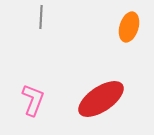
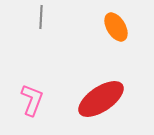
orange ellipse: moved 13 px left; rotated 48 degrees counterclockwise
pink L-shape: moved 1 px left
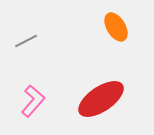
gray line: moved 15 px left, 24 px down; rotated 60 degrees clockwise
pink L-shape: moved 1 px right, 1 px down; rotated 20 degrees clockwise
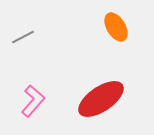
gray line: moved 3 px left, 4 px up
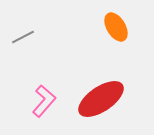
pink L-shape: moved 11 px right
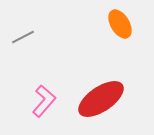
orange ellipse: moved 4 px right, 3 px up
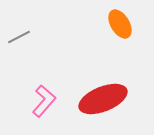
gray line: moved 4 px left
red ellipse: moved 2 px right; rotated 12 degrees clockwise
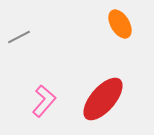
red ellipse: rotated 27 degrees counterclockwise
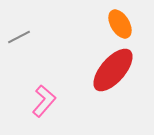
red ellipse: moved 10 px right, 29 px up
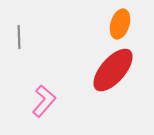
orange ellipse: rotated 48 degrees clockwise
gray line: rotated 65 degrees counterclockwise
